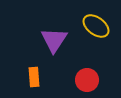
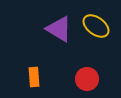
purple triangle: moved 5 px right, 11 px up; rotated 32 degrees counterclockwise
red circle: moved 1 px up
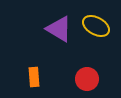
yellow ellipse: rotated 8 degrees counterclockwise
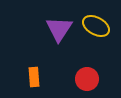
purple triangle: rotated 32 degrees clockwise
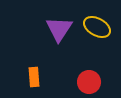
yellow ellipse: moved 1 px right, 1 px down
red circle: moved 2 px right, 3 px down
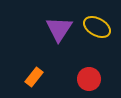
orange rectangle: rotated 42 degrees clockwise
red circle: moved 3 px up
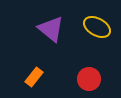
purple triangle: moved 8 px left; rotated 24 degrees counterclockwise
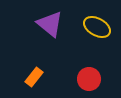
purple triangle: moved 1 px left, 5 px up
